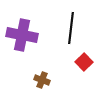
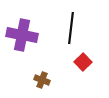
red square: moved 1 px left
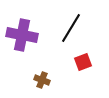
black line: rotated 24 degrees clockwise
red square: rotated 24 degrees clockwise
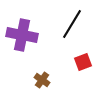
black line: moved 1 px right, 4 px up
brown cross: rotated 14 degrees clockwise
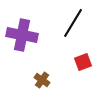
black line: moved 1 px right, 1 px up
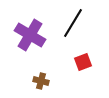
purple cross: moved 8 px right; rotated 20 degrees clockwise
brown cross: moved 1 px left, 1 px down; rotated 21 degrees counterclockwise
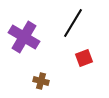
purple cross: moved 6 px left, 2 px down
red square: moved 1 px right, 4 px up
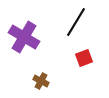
black line: moved 3 px right, 1 px up
brown cross: rotated 14 degrees clockwise
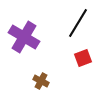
black line: moved 2 px right, 1 px down
red square: moved 1 px left
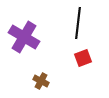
black line: rotated 24 degrees counterclockwise
